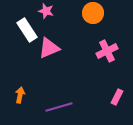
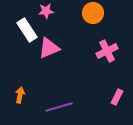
pink star: rotated 21 degrees counterclockwise
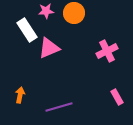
orange circle: moved 19 px left
pink rectangle: rotated 56 degrees counterclockwise
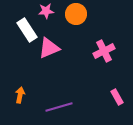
orange circle: moved 2 px right, 1 px down
pink cross: moved 3 px left
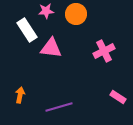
pink triangle: moved 2 px right; rotated 30 degrees clockwise
pink rectangle: moved 1 px right; rotated 28 degrees counterclockwise
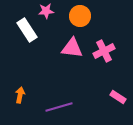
orange circle: moved 4 px right, 2 px down
pink triangle: moved 21 px right
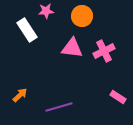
orange circle: moved 2 px right
orange arrow: rotated 35 degrees clockwise
